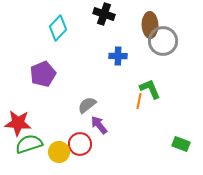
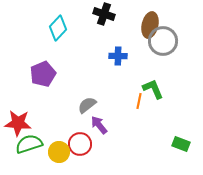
brown ellipse: rotated 15 degrees clockwise
green L-shape: moved 3 px right
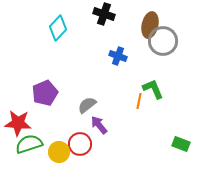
blue cross: rotated 18 degrees clockwise
purple pentagon: moved 2 px right, 19 px down
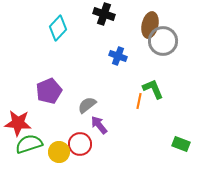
purple pentagon: moved 4 px right, 2 px up
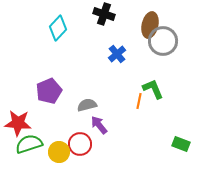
blue cross: moved 1 px left, 2 px up; rotated 30 degrees clockwise
gray semicircle: rotated 24 degrees clockwise
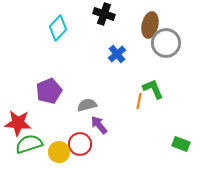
gray circle: moved 3 px right, 2 px down
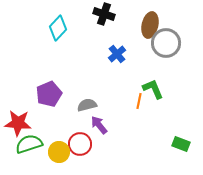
purple pentagon: moved 3 px down
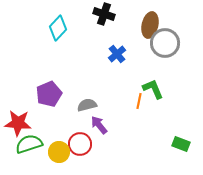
gray circle: moved 1 px left
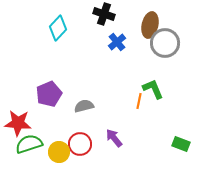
blue cross: moved 12 px up
gray semicircle: moved 3 px left, 1 px down
purple arrow: moved 15 px right, 13 px down
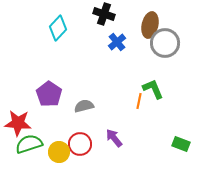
purple pentagon: rotated 15 degrees counterclockwise
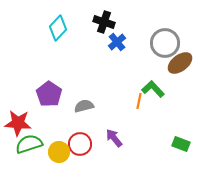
black cross: moved 8 px down
brown ellipse: moved 30 px right, 38 px down; rotated 40 degrees clockwise
green L-shape: rotated 20 degrees counterclockwise
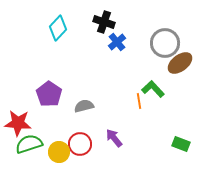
orange line: rotated 21 degrees counterclockwise
